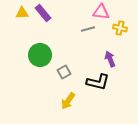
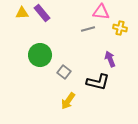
purple rectangle: moved 1 px left
gray square: rotated 24 degrees counterclockwise
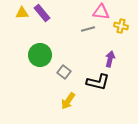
yellow cross: moved 1 px right, 2 px up
purple arrow: rotated 35 degrees clockwise
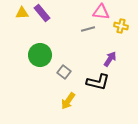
purple arrow: rotated 21 degrees clockwise
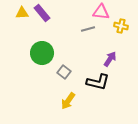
green circle: moved 2 px right, 2 px up
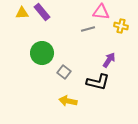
purple rectangle: moved 1 px up
purple arrow: moved 1 px left, 1 px down
yellow arrow: rotated 66 degrees clockwise
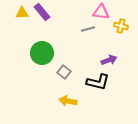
purple arrow: rotated 35 degrees clockwise
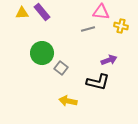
gray square: moved 3 px left, 4 px up
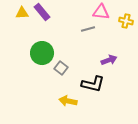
yellow cross: moved 5 px right, 5 px up
black L-shape: moved 5 px left, 2 px down
